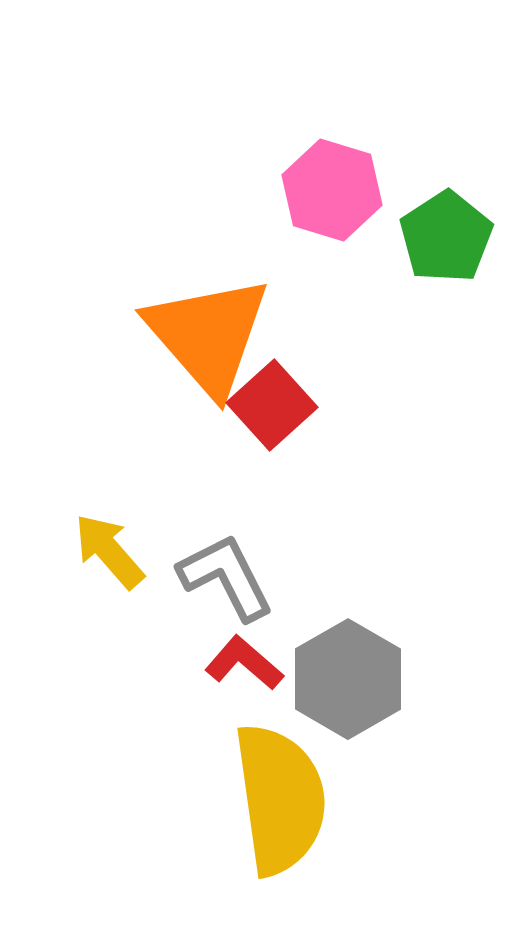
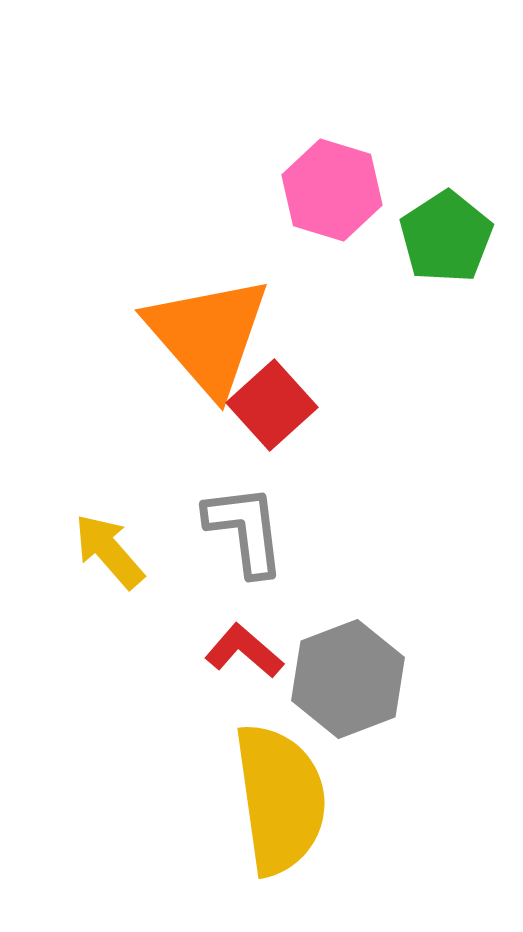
gray L-shape: moved 19 px right, 47 px up; rotated 20 degrees clockwise
red L-shape: moved 12 px up
gray hexagon: rotated 9 degrees clockwise
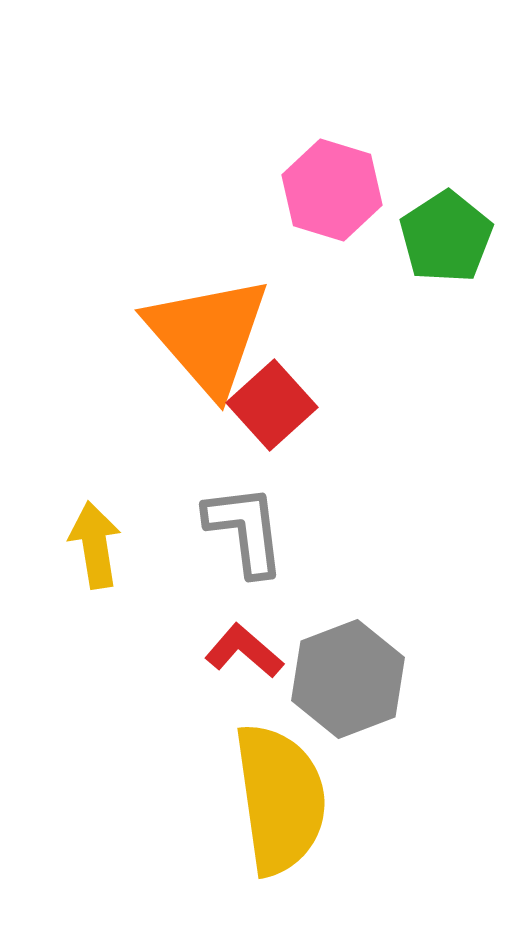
yellow arrow: moved 14 px left, 6 px up; rotated 32 degrees clockwise
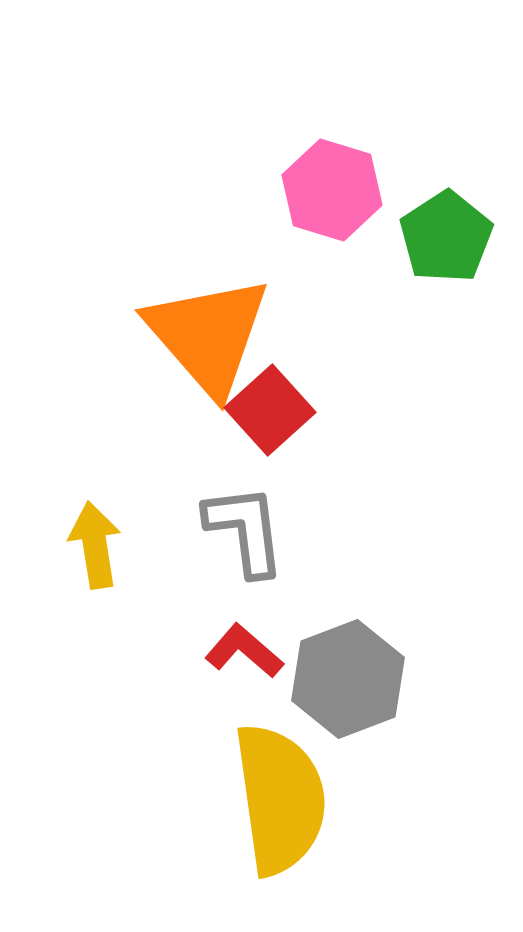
red square: moved 2 px left, 5 px down
